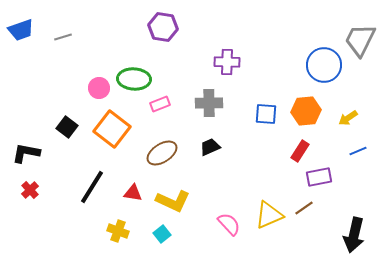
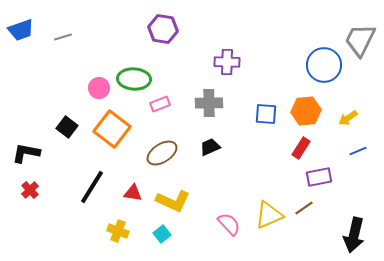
purple hexagon: moved 2 px down
red rectangle: moved 1 px right, 3 px up
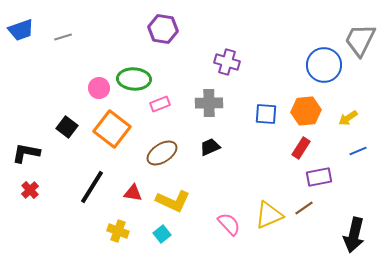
purple cross: rotated 15 degrees clockwise
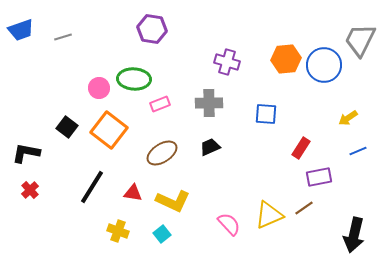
purple hexagon: moved 11 px left
orange hexagon: moved 20 px left, 52 px up
orange square: moved 3 px left, 1 px down
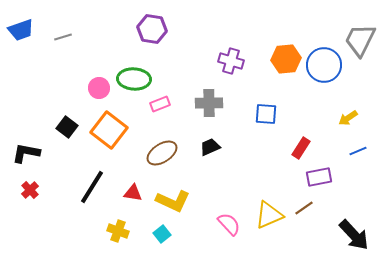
purple cross: moved 4 px right, 1 px up
black arrow: rotated 56 degrees counterclockwise
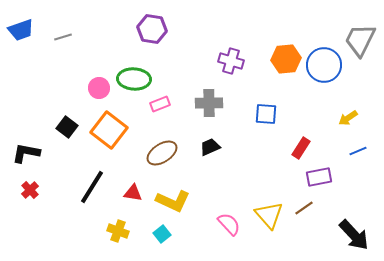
yellow triangle: rotated 48 degrees counterclockwise
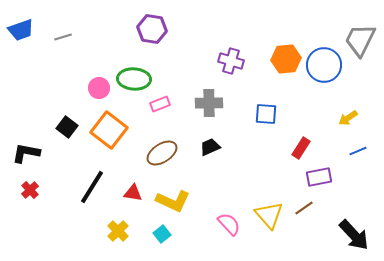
yellow cross: rotated 25 degrees clockwise
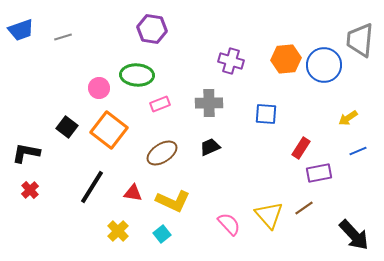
gray trapezoid: rotated 21 degrees counterclockwise
green ellipse: moved 3 px right, 4 px up
purple rectangle: moved 4 px up
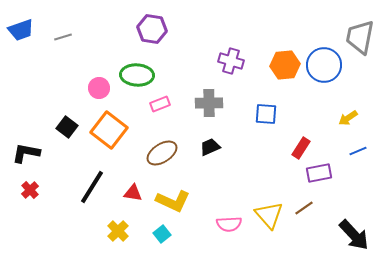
gray trapezoid: moved 3 px up; rotated 6 degrees clockwise
orange hexagon: moved 1 px left, 6 px down
pink semicircle: rotated 130 degrees clockwise
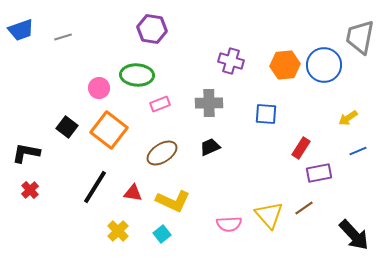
black line: moved 3 px right
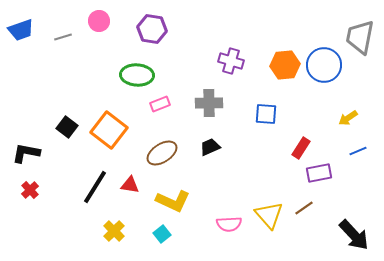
pink circle: moved 67 px up
red triangle: moved 3 px left, 8 px up
yellow cross: moved 4 px left
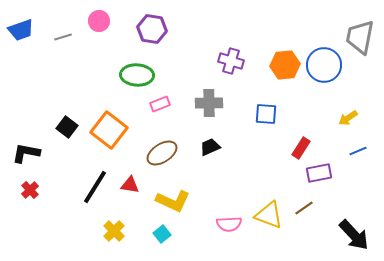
yellow triangle: rotated 28 degrees counterclockwise
